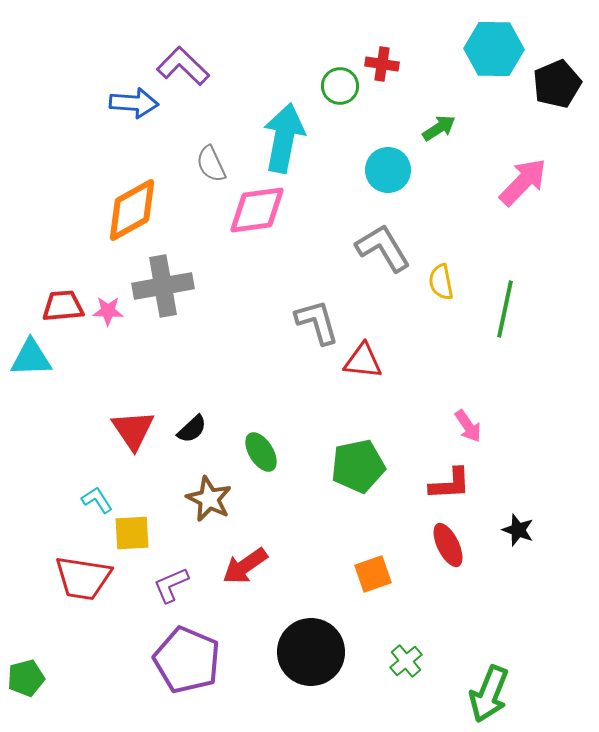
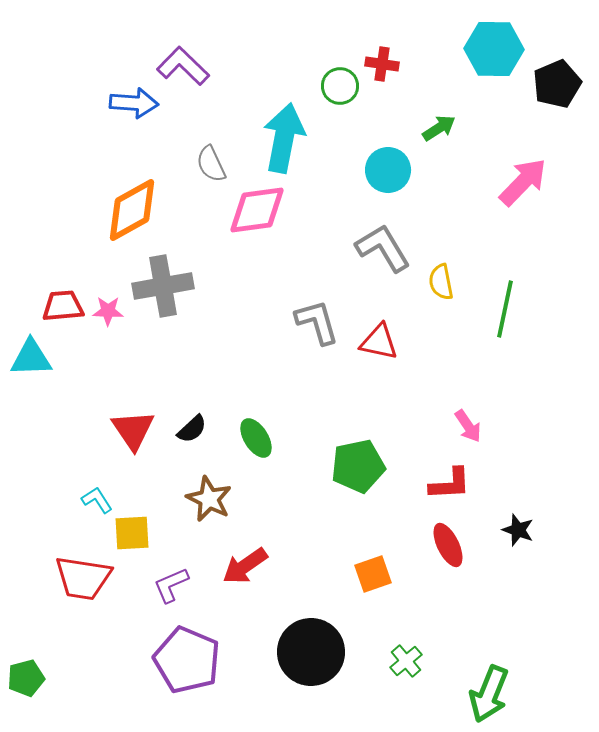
red triangle at (363, 361): moved 16 px right, 19 px up; rotated 6 degrees clockwise
green ellipse at (261, 452): moved 5 px left, 14 px up
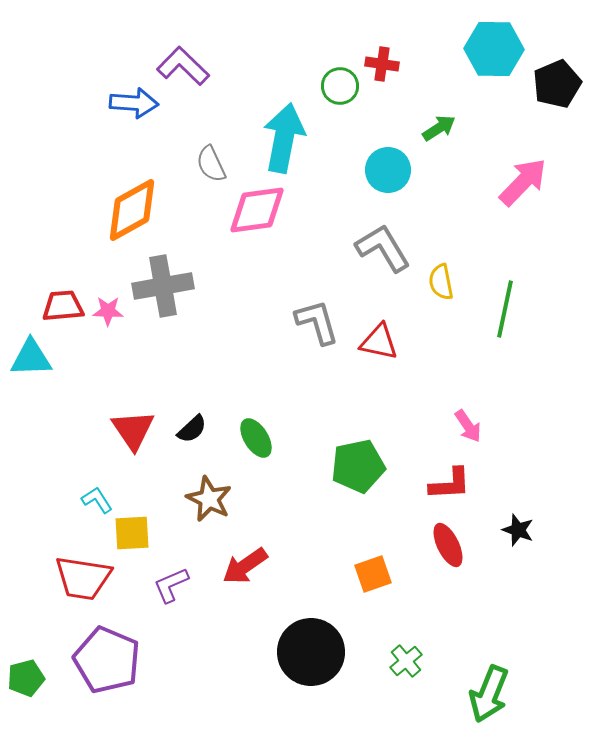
purple pentagon at (187, 660): moved 80 px left
